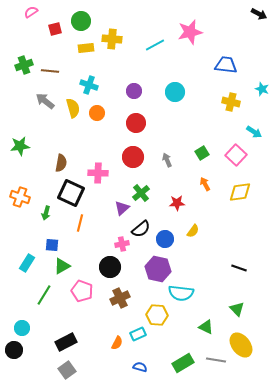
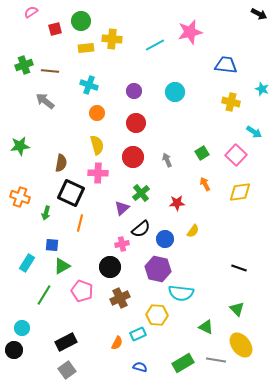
yellow semicircle at (73, 108): moved 24 px right, 37 px down
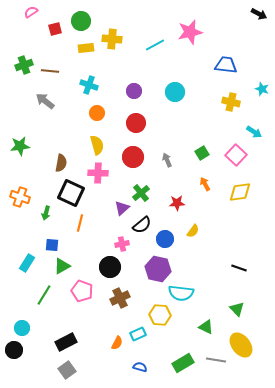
black semicircle at (141, 229): moved 1 px right, 4 px up
yellow hexagon at (157, 315): moved 3 px right
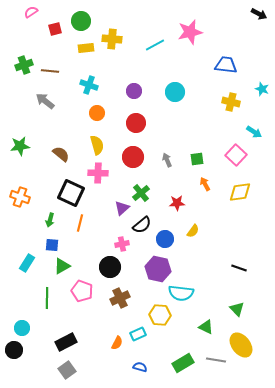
green square at (202, 153): moved 5 px left, 6 px down; rotated 24 degrees clockwise
brown semicircle at (61, 163): moved 9 px up; rotated 60 degrees counterclockwise
green arrow at (46, 213): moved 4 px right, 7 px down
green line at (44, 295): moved 3 px right, 3 px down; rotated 30 degrees counterclockwise
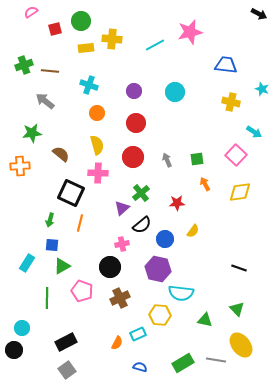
green star at (20, 146): moved 12 px right, 13 px up
orange cross at (20, 197): moved 31 px up; rotated 24 degrees counterclockwise
green triangle at (206, 327): moved 1 px left, 7 px up; rotated 14 degrees counterclockwise
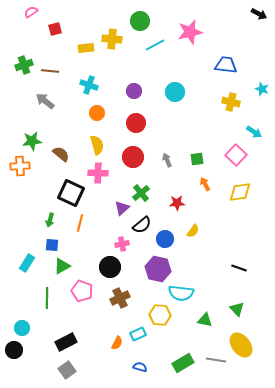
green circle at (81, 21): moved 59 px right
green star at (32, 133): moved 8 px down
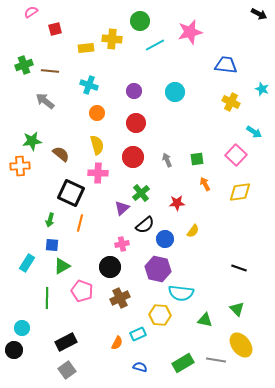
yellow cross at (231, 102): rotated 12 degrees clockwise
black semicircle at (142, 225): moved 3 px right
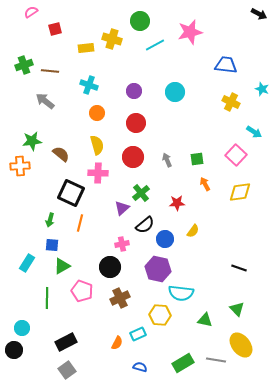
yellow cross at (112, 39): rotated 12 degrees clockwise
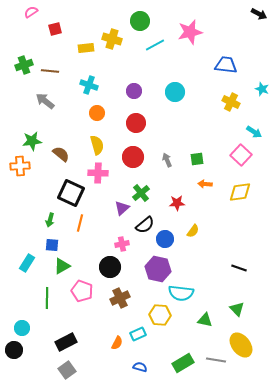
pink square at (236, 155): moved 5 px right
orange arrow at (205, 184): rotated 56 degrees counterclockwise
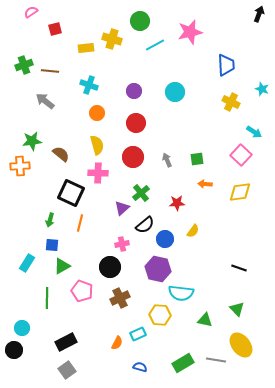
black arrow at (259, 14): rotated 98 degrees counterclockwise
blue trapezoid at (226, 65): rotated 80 degrees clockwise
